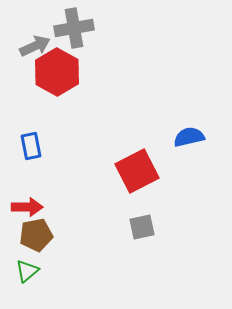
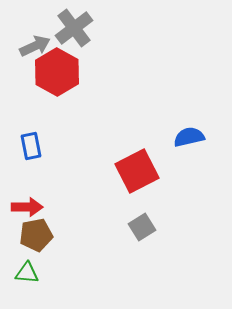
gray cross: rotated 27 degrees counterclockwise
gray square: rotated 20 degrees counterclockwise
green triangle: moved 2 px down; rotated 45 degrees clockwise
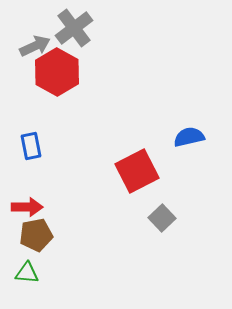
gray square: moved 20 px right, 9 px up; rotated 12 degrees counterclockwise
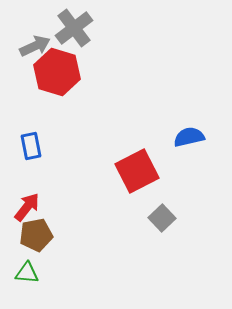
red hexagon: rotated 12 degrees counterclockwise
red arrow: rotated 52 degrees counterclockwise
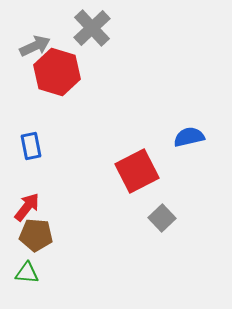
gray cross: moved 18 px right; rotated 6 degrees counterclockwise
brown pentagon: rotated 16 degrees clockwise
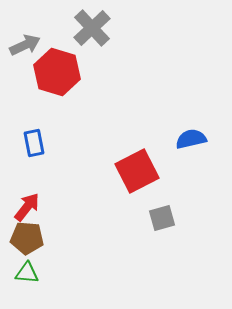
gray arrow: moved 10 px left, 1 px up
blue semicircle: moved 2 px right, 2 px down
blue rectangle: moved 3 px right, 3 px up
gray square: rotated 28 degrees clockwise
brown pentagon: moved 9 px left, 3 px down
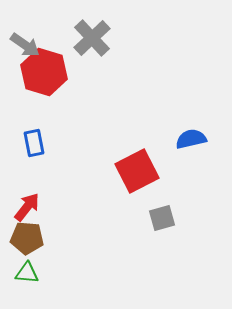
gray cross: moved 10 px down
gray arrow: rotated 60 degrees clockwise
red hexagon: moved 13 px left
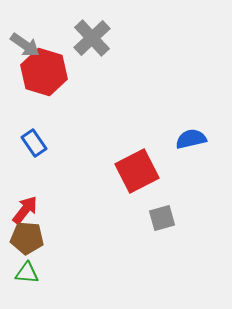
blue rectangle: rotated 24 degrees counterclockwise
red arrow: moved 2 px left, 3 px down
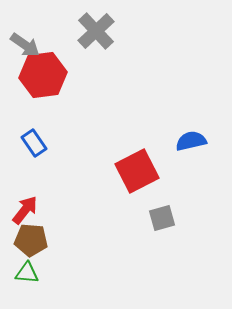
gray cross: moved 4 px right, 7 px up
red hexagon: moved 1 px left, 3 px down; rotated 24 degrees counterclockwise
blue semicircle: moved 2 px down
brown pentagon: moved 4 px right, 2 px down
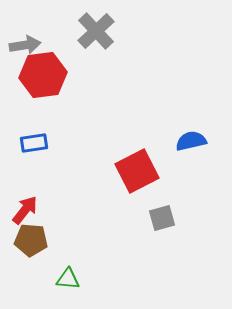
gray arrow: rotated 44 degrees counterclockwise
blue rectangle: rotated 64 degrees counterclockwise
green triangle: moved 41 px right, 6 px down
